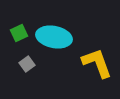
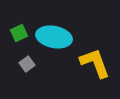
yellow L-shape: moved 2 px left
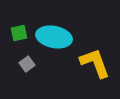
green square: rotated 12 degrees clockwise
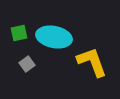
yellow L-shape: moved 3 px left, 1 px up
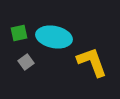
gray square: moved 1 px left, 2 px up
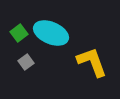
green square: rotated 24 degrees counterclockwise
cyan ellipse: moved 3 px left, 4 px up; rotated 12 degrees clockwise
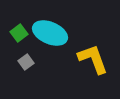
cyan ellipse: moved 1 px left
yellow L-shape: moved 1 px right, 3 px up
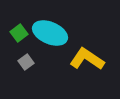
yellow L-shape: moved 6 px left; rotated 36 degrees counterclockwise
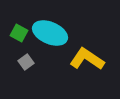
green square: rotated 24 degrees counterclockwise
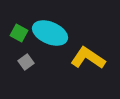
yellow L-shape: moved 1 px right, 1 px up
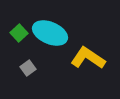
green square: rotated 18 degrees clockwise
gray square: moved 2 px right, 6 px down
